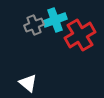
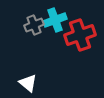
red cross: rotated 12 degrees clockwise
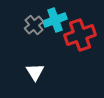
gray cross: rotated 18 degrees counterclockwise
white triangle: moved 7 px right, 11 px up; rotated 18 degrees clockwise
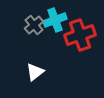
white triangle: rotated 24 degrees clockwise
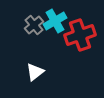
cyan cross: moved 1 px down; rotated 10 degrees counterclockwise
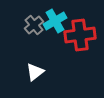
red cross: rotated 12 degrees clockwise
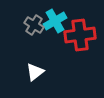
gray cross: rotated 18 degrees counterclockwise
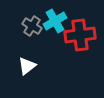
gray cross: moved 2 px left, 1 px down
white triangle: moved 8 px left, 6 px up
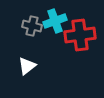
cyan cross: rotated 10 degrees clockwise
gray cross: rotated 18 degrees counterclockwise
